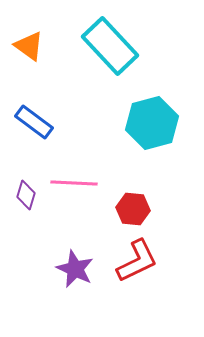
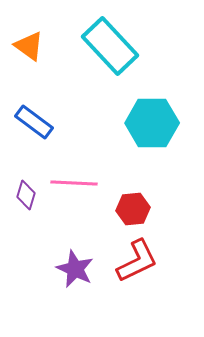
cyan hexagon: rotated 15 degrees clockwise
red hexagon: rotated 12 degrees counterclockwise
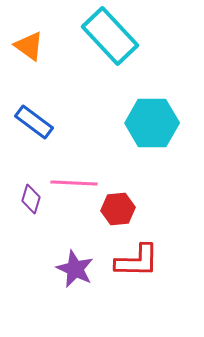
cyan rectangle: moved 10 px up
purple diamond: moved 5 px right, 4 px down
red hexagon: moved 15 px left
red L-shape: rotated 27 degrees clockwise
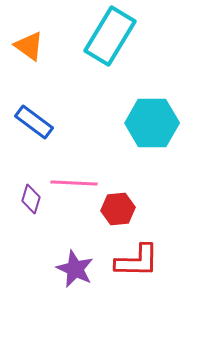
cyan rectangle: rotated 74 degrees clockwise
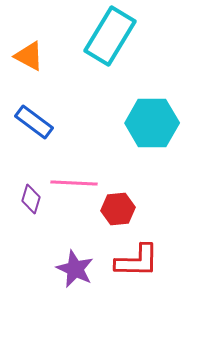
orange triangle: moved 10 px down; rotated 8 degrees counterclockwise
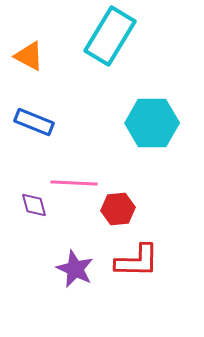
blue rectangle: rotated 15 degrees counterclockwise
purple diamond: moved 3 px right, 6 px down; rotated 32 degrees counterclockwise
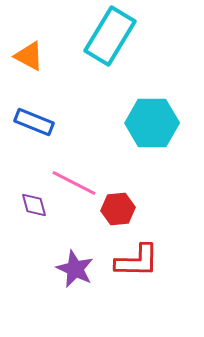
pink line: rotated 24 degrees clockwise
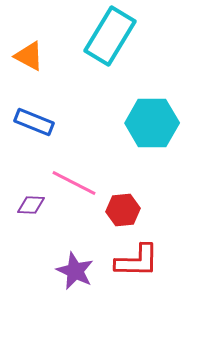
purple diamond: moved 3 px left; rotated 72 degrees counterclockwise
red hexagon: moved 5 px right, 1 px down
purple star: moved 2 px down
